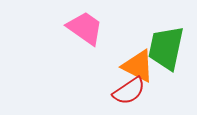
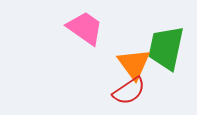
orange triangle: moved 4 px left, 2 px up; rotated 27 degrees clockwise
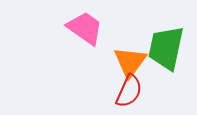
orange triangle: moved 4 px left, 2 px up; rotated 12 degrees clockwise
red semicircle: rotated 32 degrees counterclockwise
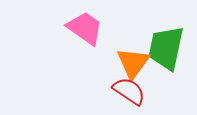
orange triangle: moved 3 px right, 1 px down
red semicircle: rotated 80 degrees counterclockwise
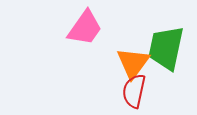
pink trapezoid: rotated 90 degrees clockwise
red semicircle: moved 5 px right; rotated 112 degrees counterclockwise
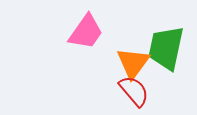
pink trapezoid: moved 1 px right, 4 px down
red semicircle: rotated 128 degrees clockwise
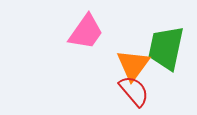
orange triangle: moved 2 px down
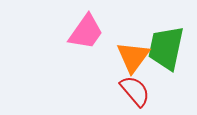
orange triangle: moved 8 px up
red semicircle: moved 1 px right
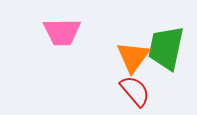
pink trapezoid: moved 24 px left; rotated 54 degrees clockwise
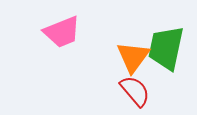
pink trapezoid: rotated 21 degrees counterclockwise
